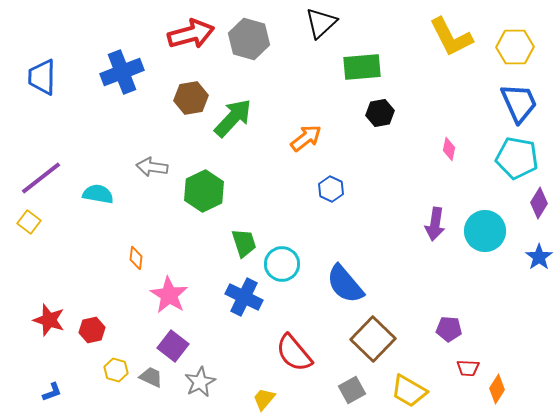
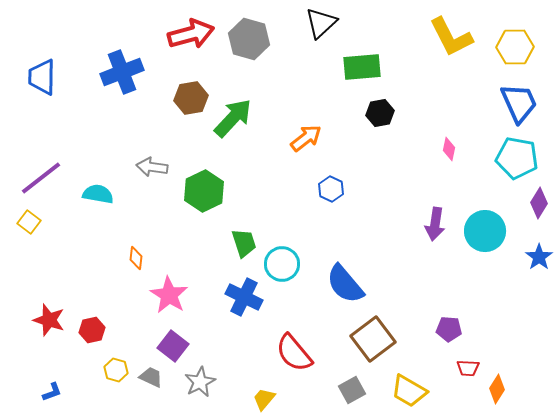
brown square at (373, 339): rotated 9 degrees clockwise
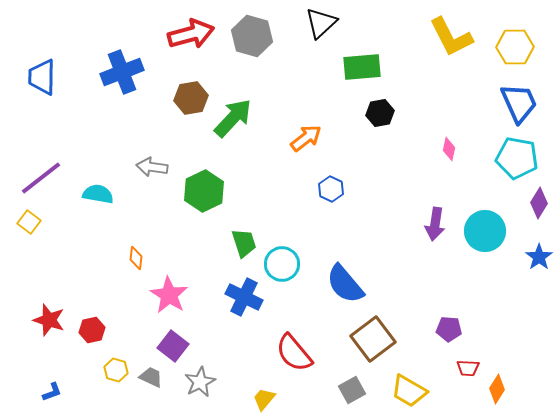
gray hexagon at (249, 39): moved 3 px right, 3 px up
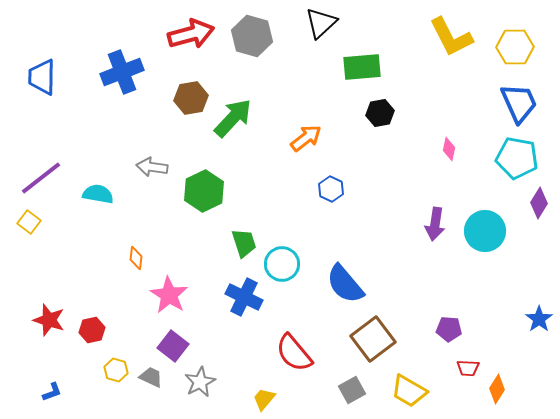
blue star at (539, 257): moved 62 px down
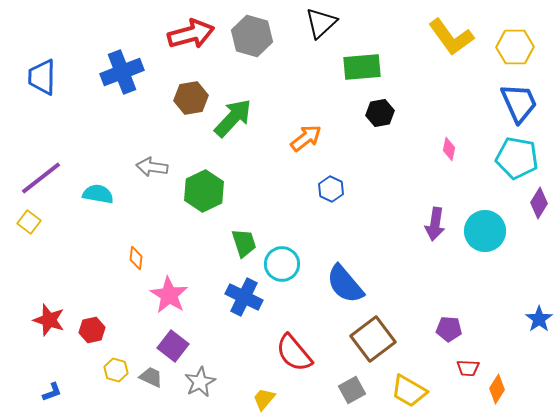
yellow L-shape at (451, 37): rotated 9 degrees counterclockwise
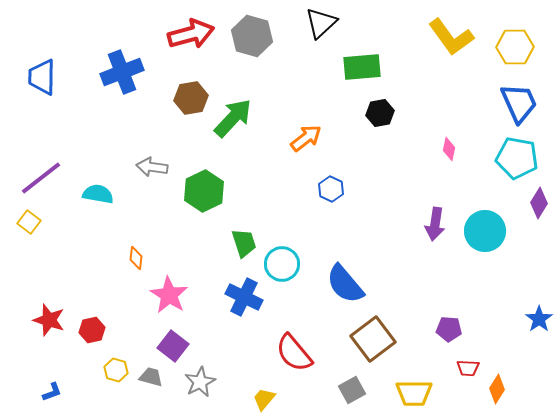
gray trapezoid at (151, 377): rotated 10 degrees counterclockwise
yellow trapezoid at (409, 391): moved 5 px right, 2 px down; rotated 30 degrees counterclockwise
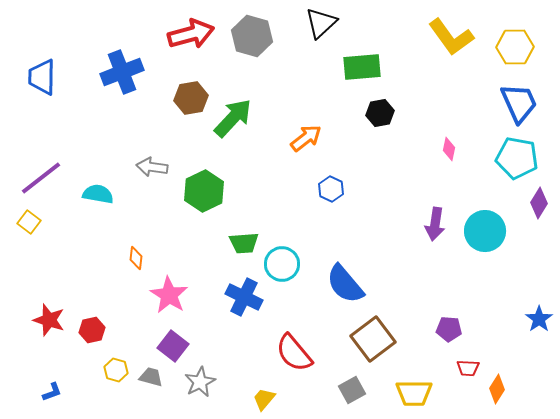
green trapezoid at (244, 243): rotated 104 degrees clockwise
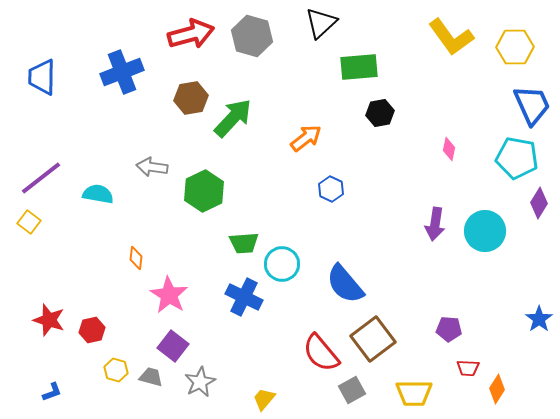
green rectangle at (362, 67): moved 3 px left
blue trapezoid at (519, 103): moved 13 px right, 2 px down
red semicircle at (294, 353): moved 27 px right
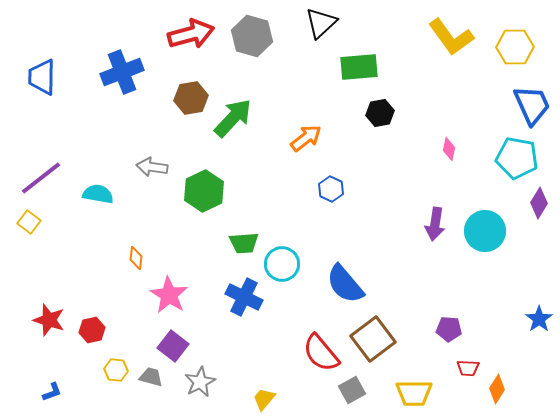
yellow hexagon at (116, 370): rotated 10 degrees counterclockwise
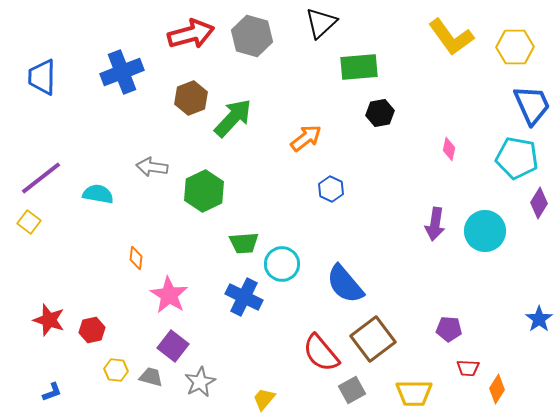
brown hexagon at (191, 98): rotated 12 degrees counterclockwise
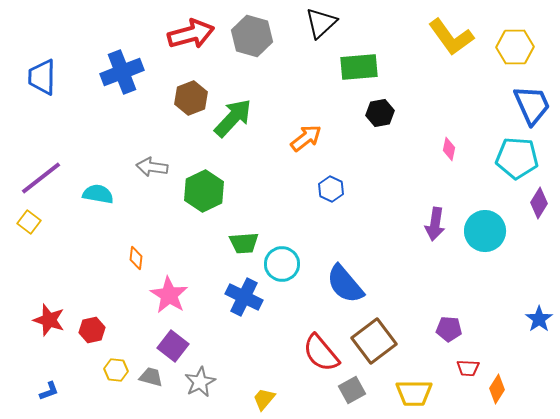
cyan pentagon at (517, 158): rotated 6 degrees counterclockwise
brown square at (373, 339): moved 1 px right, 2 px down
blue L-shape at (52, 392): moved 3 px left, 1 px up
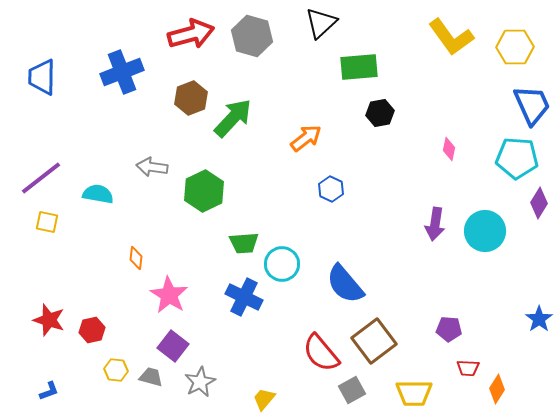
yellow square at (29, 222): moved 18 px right; rotated 25 degrees counterclockwise
